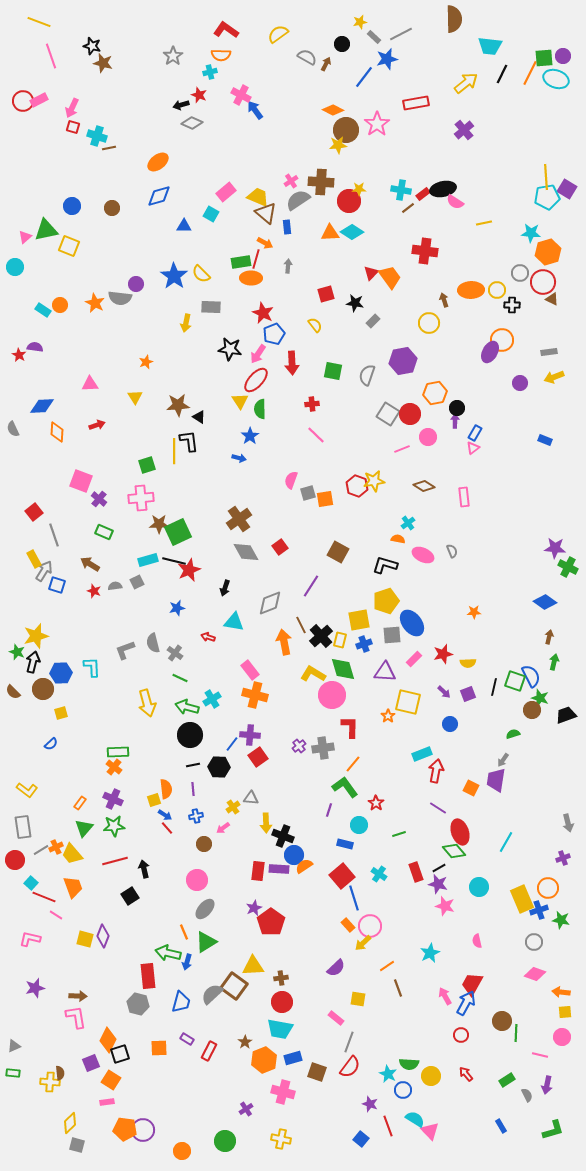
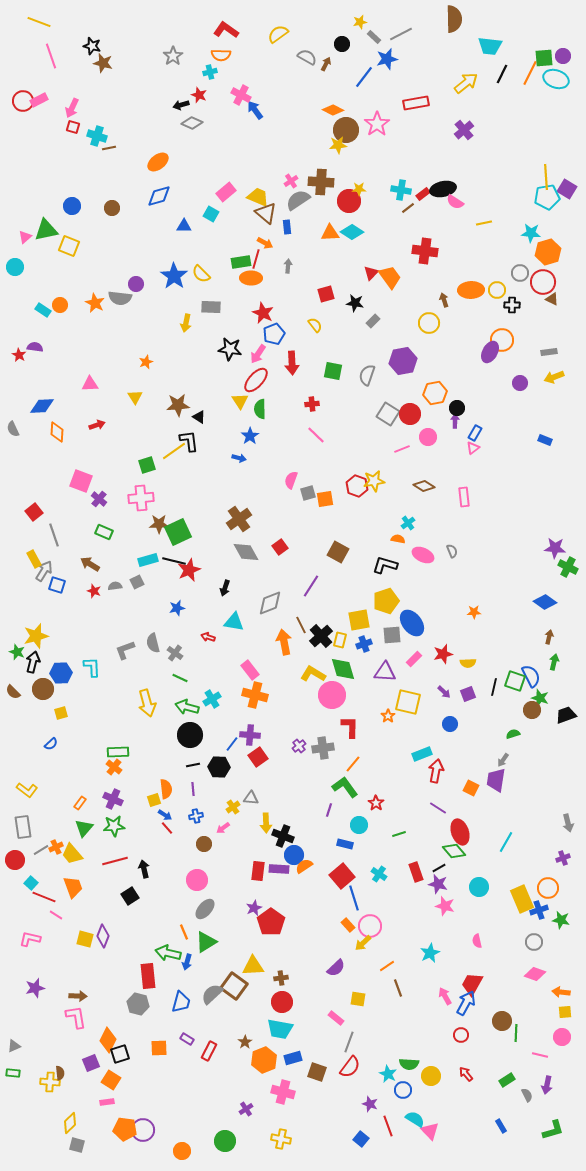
yellow line at (174, 451): rotated 55 degrees clockwise
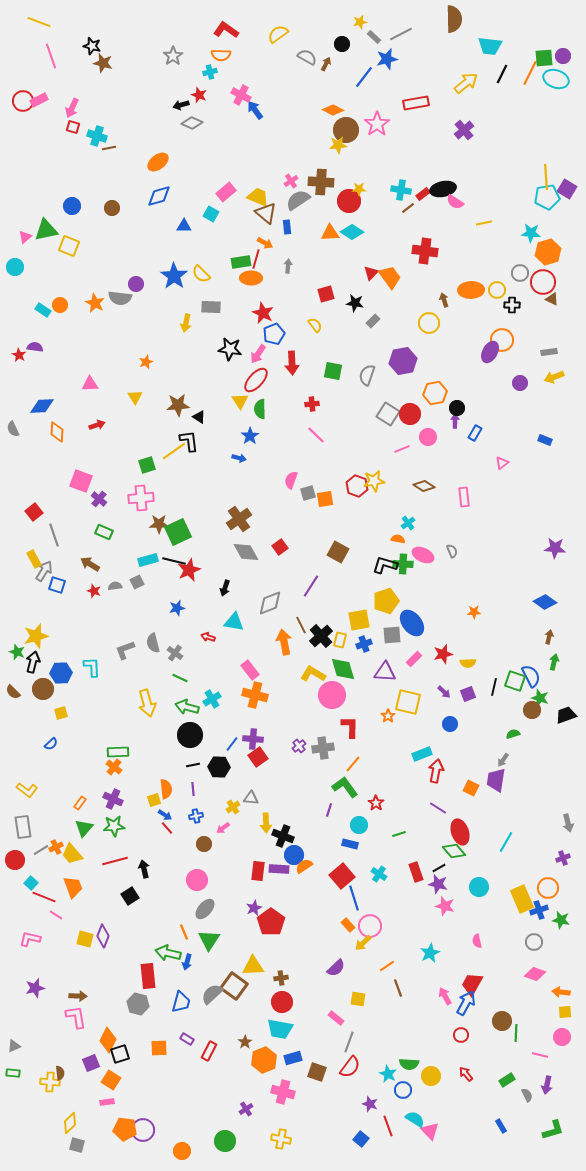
pink triangle at (473, 448): moved 29 px right, 15 px down
green cross at (568, 567): moved 165 px left, 3 px up; rotated 24 degrees counterclockwise
purple cross at (250, 735): moved 3 px right, 4 px down
blue rectangle at (345, 844): moved 5 px right
green triangle at (206, 942): moved 3 px right, 2 px up; rotated 25 degrees counterclockwise
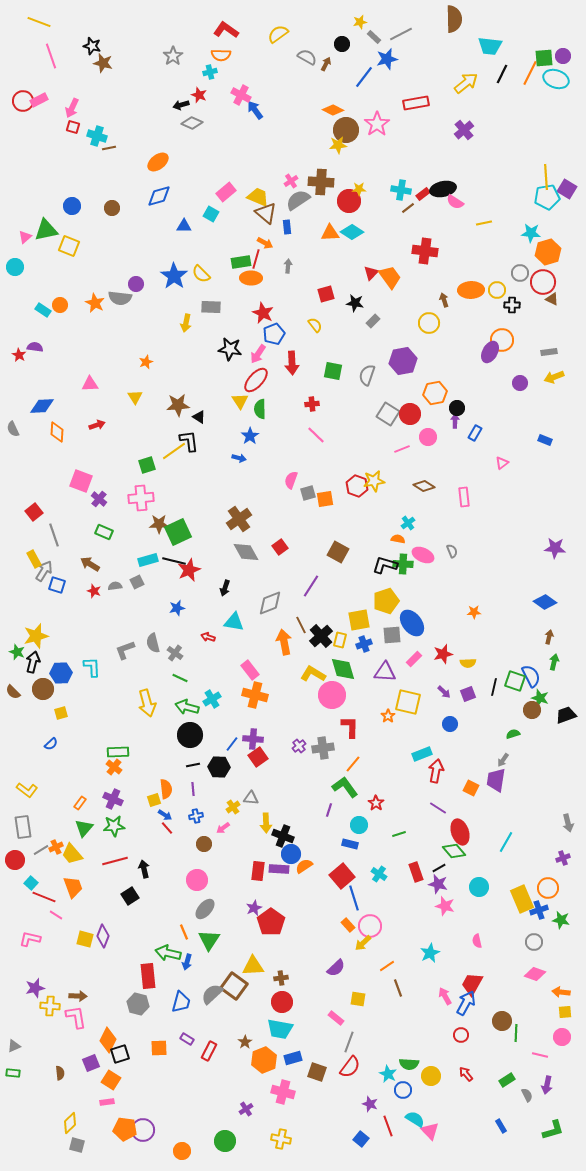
blue circle at (294, 855): moved 3 px left, 1 px up
yellow cross at (50, 1082): moved 76 px up
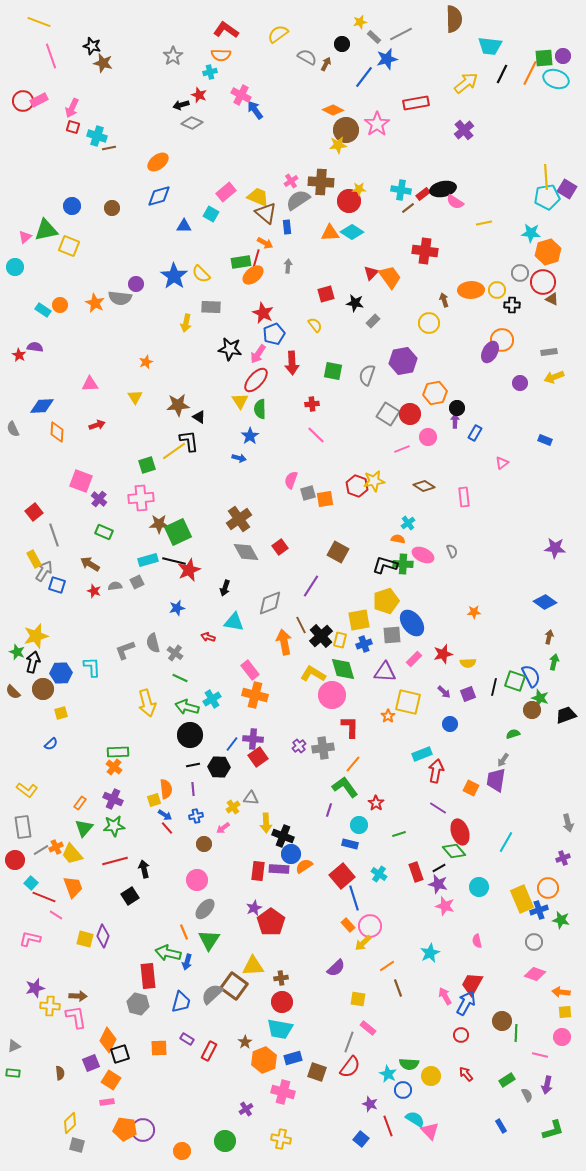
orange ellipse at (251, 278): moved 2 px right, 3 px up; rotated 40 degrees counterclockwise
pink rectangle at (336, 1018): moved 32 px right, 10 px down
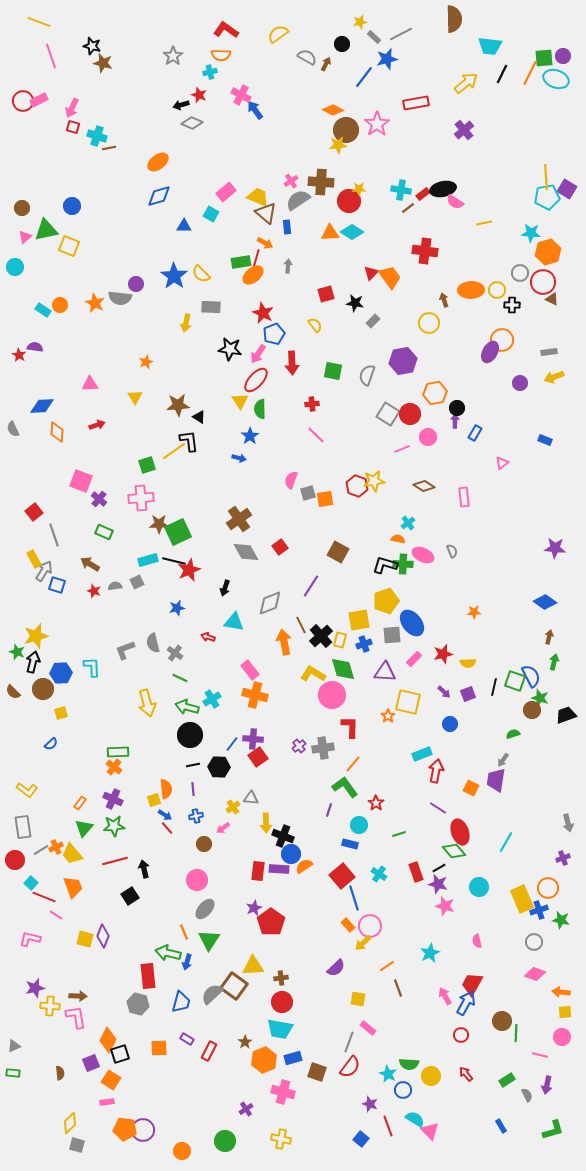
brown circle at (112, 208): moved 90 px left
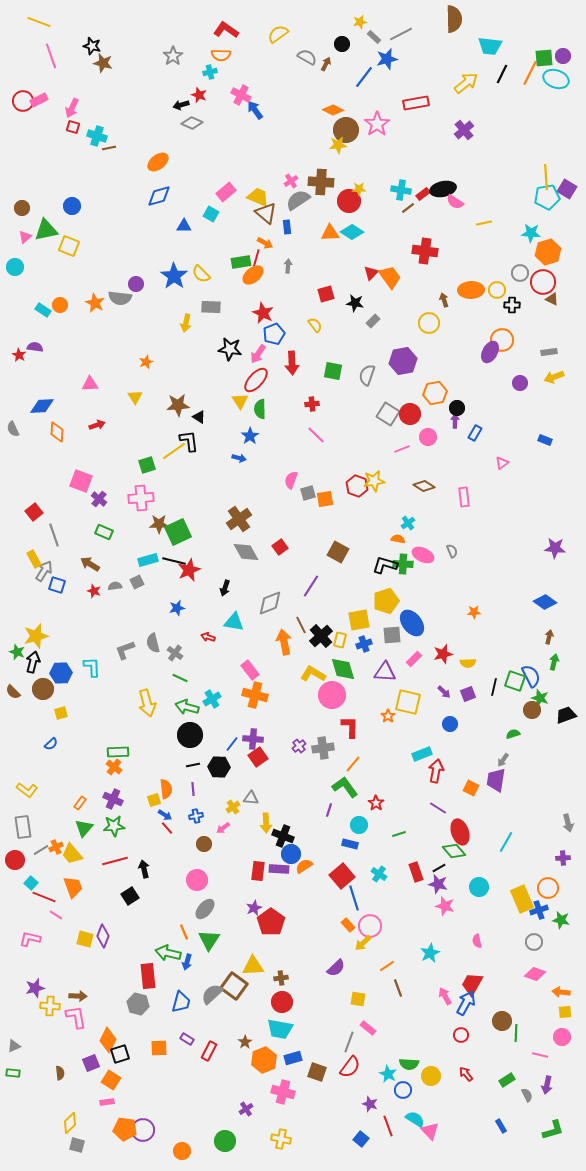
purple cross at (563, 858): rotated 16 degrees clockwise
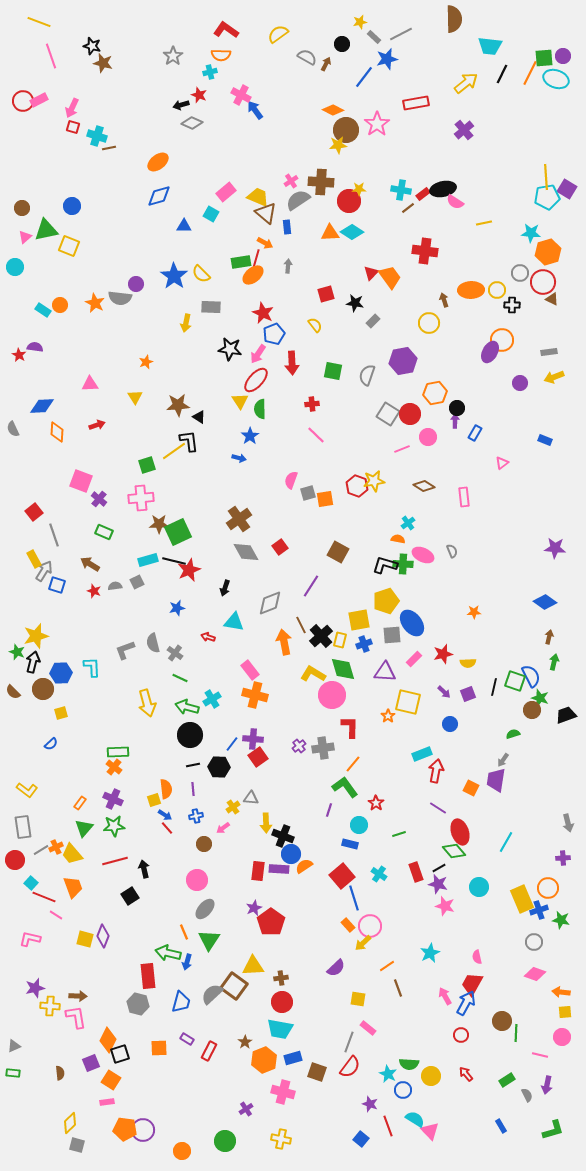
pink semicircle at (477, 941): moved 16 px down
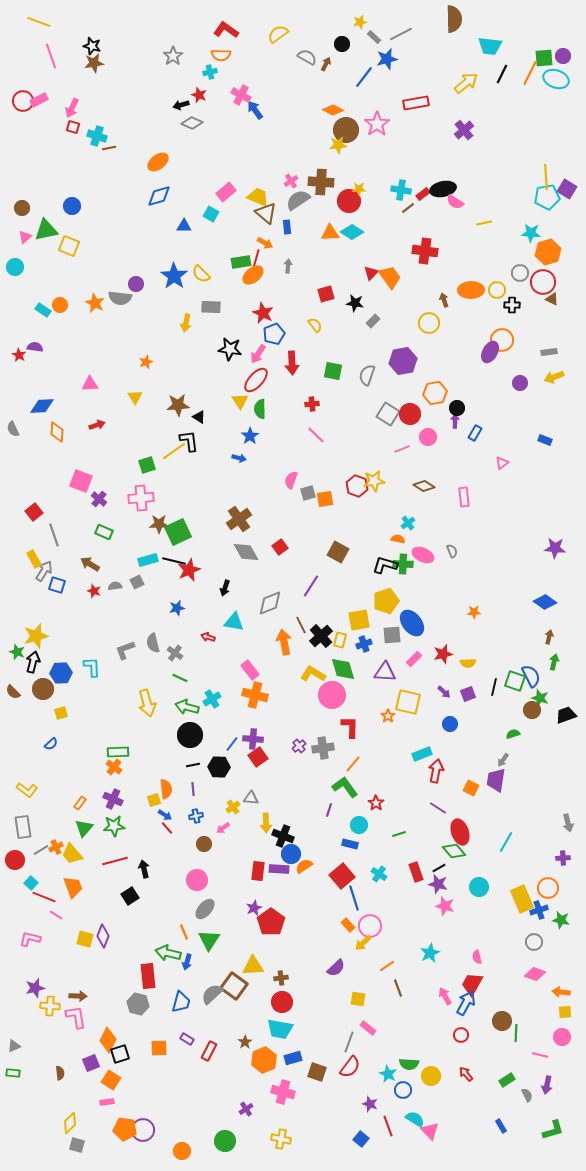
brown star at (103, 63): moved 9 px left; rotated 24 degrees counterclockwise
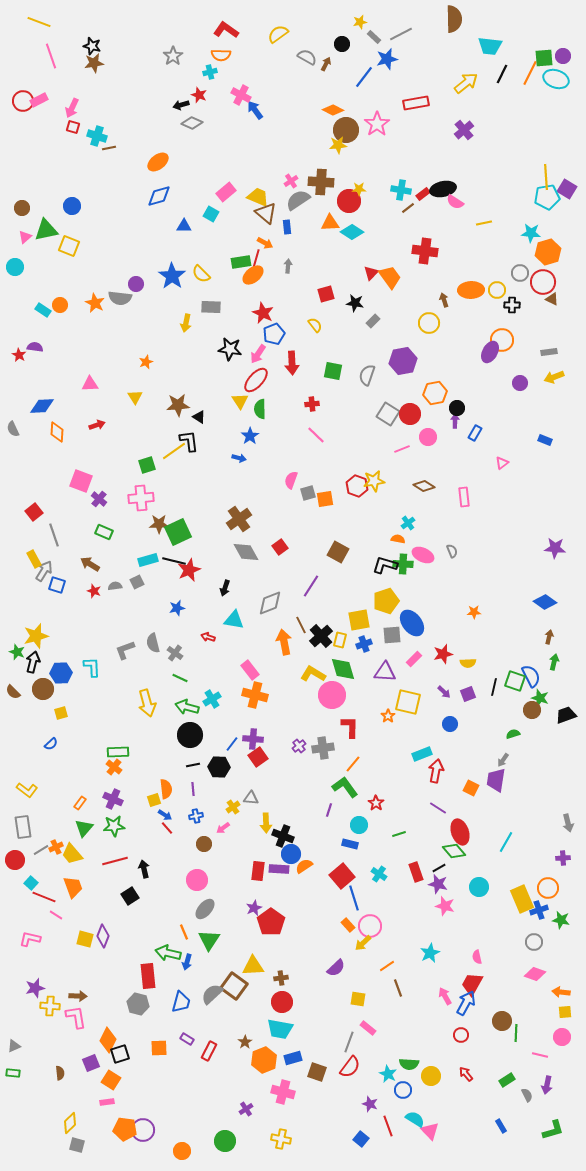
orange triangle at (330, 233): moved 10 px up
blue star at (174, 276): moved 2 px left
cyan triangle at (234, 622): moved 2 px up
